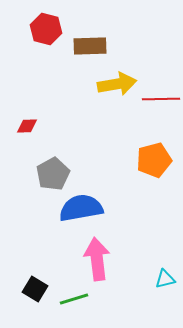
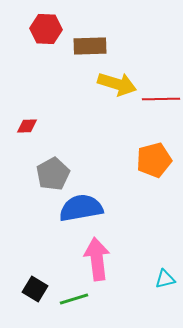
red hexagon: rotated 12 degrees counterclockwise
yellow arrow: rotated 27 degrees clockwise
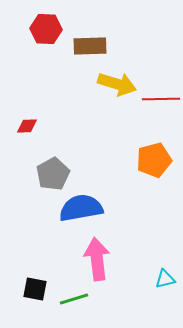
black square: rotated 20 degrees counterclockwise
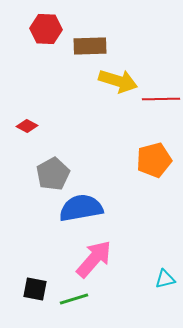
yellow arrow: moved 1 px right, 3 px up
red diamond: rotated 30 degrees clockwise
pink arrow: moved 3 px left; rotated 48 degrees clockwise
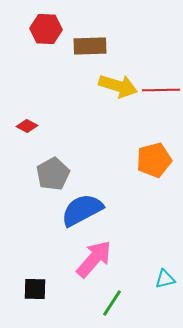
yellow arrow: moved 5 px down
red line: moved 9 px up
blue semicircle: moved 1 px right, 2 px down; rotated 18 degrees counterclockwise
black square: rotated 10 degrees counterclockwise
green line: moved 38 px right, 4 px down; rotated 40 degrees counterclockwise
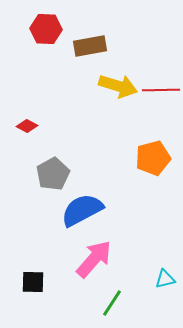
brown rectangle: rotated 8 degrees counterclockwise
orange pentagon: moved 1 px left, 2 px up
black square: moved 2 px left, 7 px up
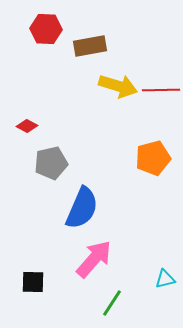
gray pentagon: moved 2 px left, 11 px up; rotated 16 degrees clockwise
blue semicircle: moved 2 px up; rotated 141 degrees clockwise
